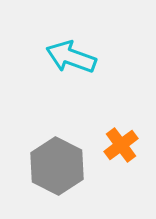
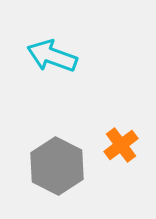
cyan arrow: moved 19 px left, 1 px up
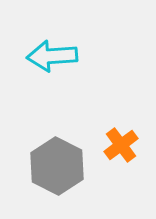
cyan arrow: rotated 24 degrees counterclockwise
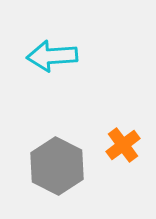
orange cross: moved 2 px right
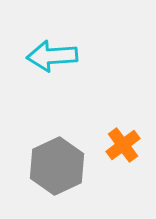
gray hexagon: rotated 8 degrees clockwise
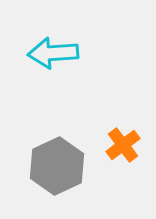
cyan arrow: moved 1 px right, 3 px up
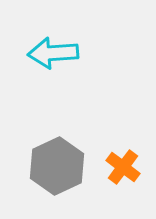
orange cross: moved 22 px down; rotated 16 degrees counterclockwise
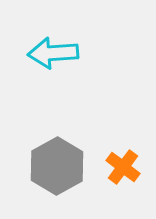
gray hexagon: rotated 4 degrees counterclockwise
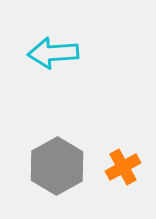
orange cross: rotated 24 degrees clockwise
